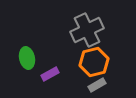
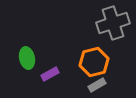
gray cross: moved 26 px right, 7 px up; rotated 8 degrees clockwise
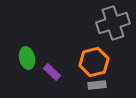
purple rectangle: moved 2 px right, 2 px up; rotated 72 degrees clockwise
gray rectangle: rotated 24 degrees clockwise
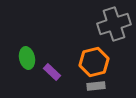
gray cross: moved 1 px right, 1 px down
gray rectangle: moved 1 px left, 1 px down
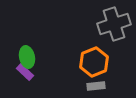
green ellipse: moved 1 px up
orange hexagon: rotated 8 degrees counterclockwise
purple rectangle: moved 27 px left
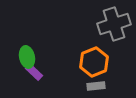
purple rectangle: moved 9 px right
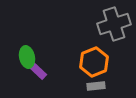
purple rectangle: moved 4 px right, 1 px up
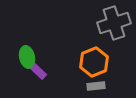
gray cross: moved 1 px up
